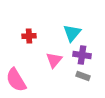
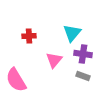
purple cross: moved 1 px right, 1 px up
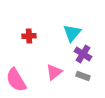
purple cross: rotated 24 degrees clockwise
pink triangle: moved 12 px down; rotated 12 degrees clockwise
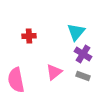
cyan triangle: moved 4 px right, 1 px up
pink semicircle: rotated 20 degrees clockwise
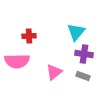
purple cross: moved 1 px right; rotated 24 degrees counterclockwise
pink semicircle: moved 1 px right, 19 px up; rotated 80 degrees counterclockwise
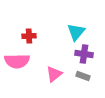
pink triangle: moved 2 px down
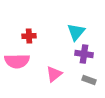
gray rectangle: moved 6 px right, 4 px down
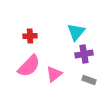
red cross: moved 1 px right
purple cross: rotated 18 degrees counterclockwise
pink semicircle: moved 12 px right, 5 px down; rotated 45 degrees counterclockwise
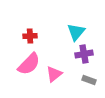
pink semicircle: moved 2 px up
